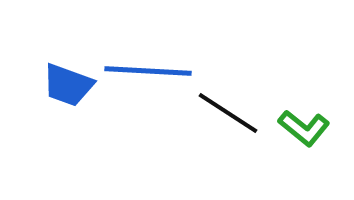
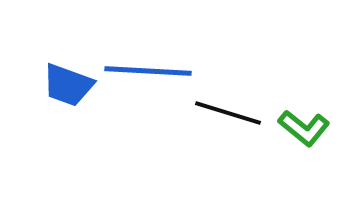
black line: rotated 16 degrees counterclockwise
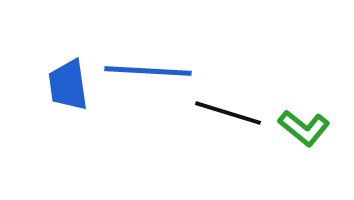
blue trapezoid: rotated 62 degrees clockwise
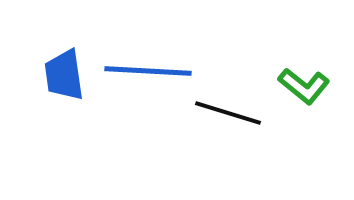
blue trapezoid: moved 4 px left, 10 px up
green L-shape: moved 42 px up
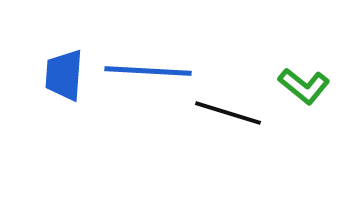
blue trapezoid: rotated 12 degrees clockwise
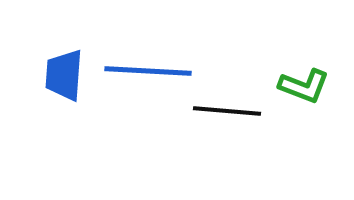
green L-shape: rotated 18 degrees counterclockwise
black line: moved 1 px left, 2 px up; rotated 12 degrees counterclockwise
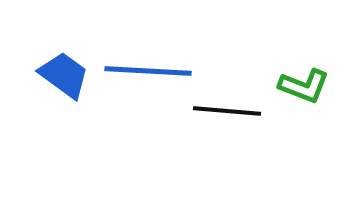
blue trapezoid: rotated 122 degrees clockwise
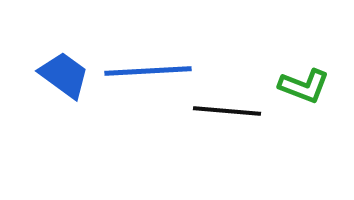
blue line: rotated 6 degrees counterclockwise
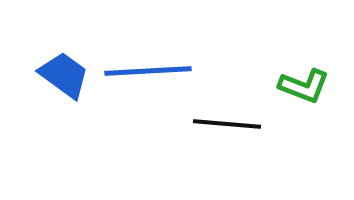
black line: moved 13 px down
